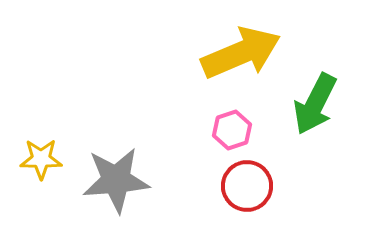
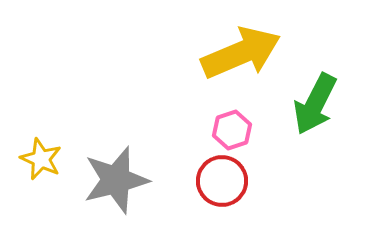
yellow star: rotated 24 degrees clockwise
gray star: rotated 10 degrees counterclockwise
red circle: moved 25 px left, 5 px up
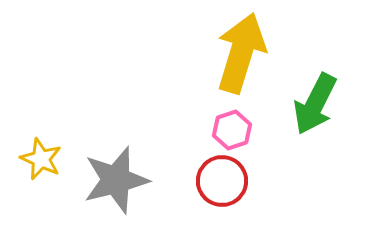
yellow arrow: rotated 50 degrees counterclockwise
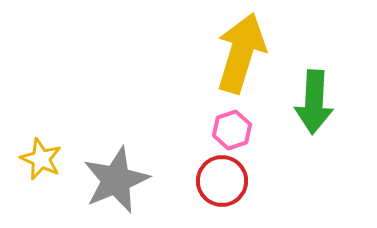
green arrow: moved 1 px left, 2 px up; rotated 24 degrees counterclockwise
gray star: rotated 8 degrees counterclockwise
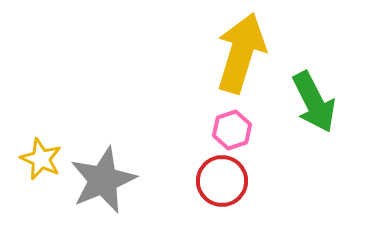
green arrow: rotated 30 degrees counterclockwise
gray star: moved 13 px left
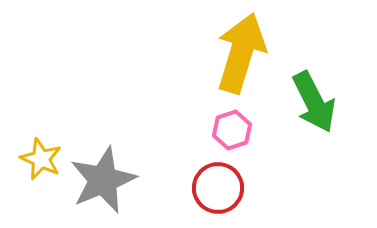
red circle: moved 4 px left, 7 px down
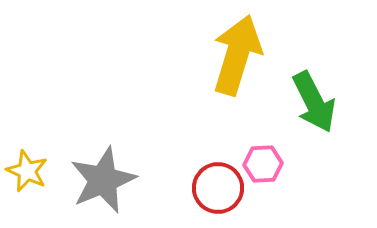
yellow arrow: moved 4 px left, 2 px down
pink hexagon: moved 31 px right, 34 px down; rotated 15 degrees clockwise
yellow star: moved 14 px left, 12 px down
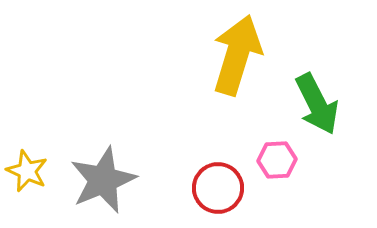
green arrow: moved 3 px right, 2 px down
pink hexagon: moved 14 px right, 4 px up
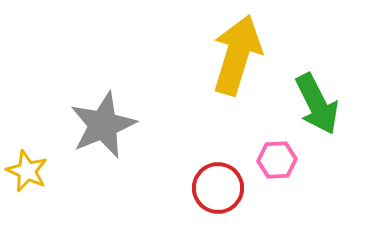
gray star: moved 55 px up
